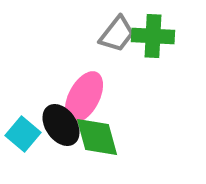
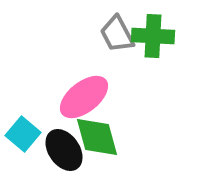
gray trapezoid: rotated 114 degrees clockwise
pink ellipse: rotated 24 degrees clockwise
black ellipse: moved 3 px right, 25 px down
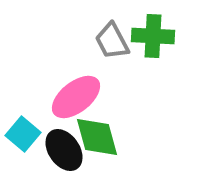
gray trapezoid: moved 5 px left, 7 px down
pink ellipse: moved 8 px left
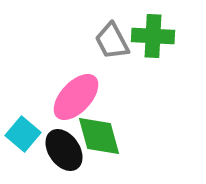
pink ellipse: rotated 9 degrees counterclockwise
green diamond: moved 2 px right, 1 px up
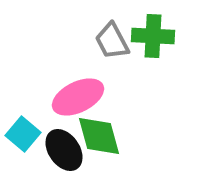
pink ellipse: moved 2 px right; rotated 21 degrees clockwise
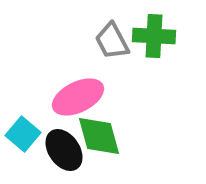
green cross: moved 1 px right
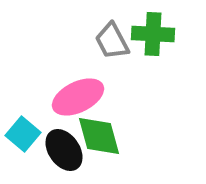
green cross: moved 1 px left, 2 px up
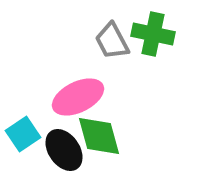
green cross: rotated 9 degrees clockwise
cyan square: rotated 16 degrees clockwise
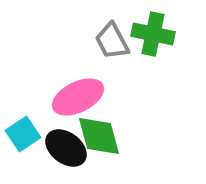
black ellipse: moved 2 px right, 2 px up; rotated 18 degrees counterclockwise
